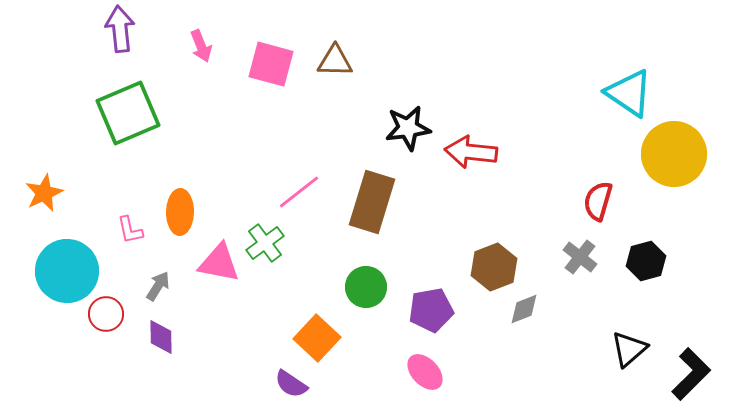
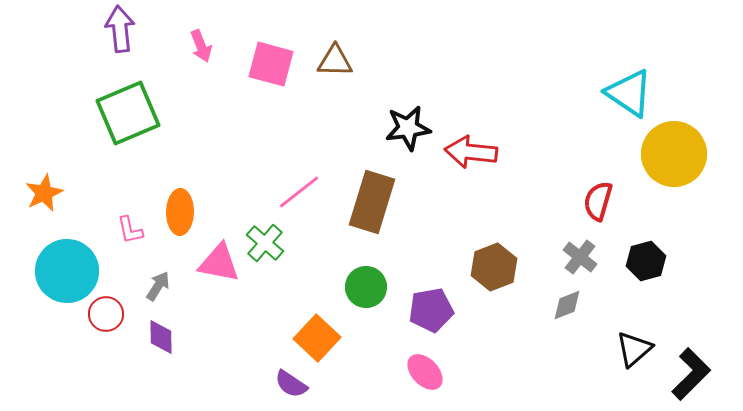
green cross: rotated 12 degrees counterclockwise
gray diamond: moved 43 px right, 4 px up
black triangle: moved 5 px right
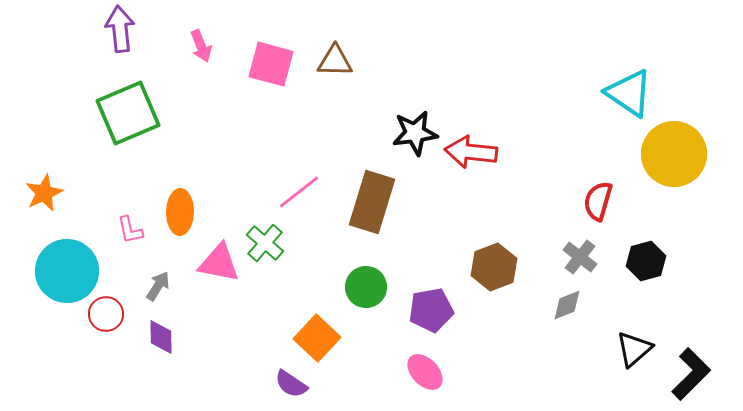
black star: moved 7 px right, 5 px down
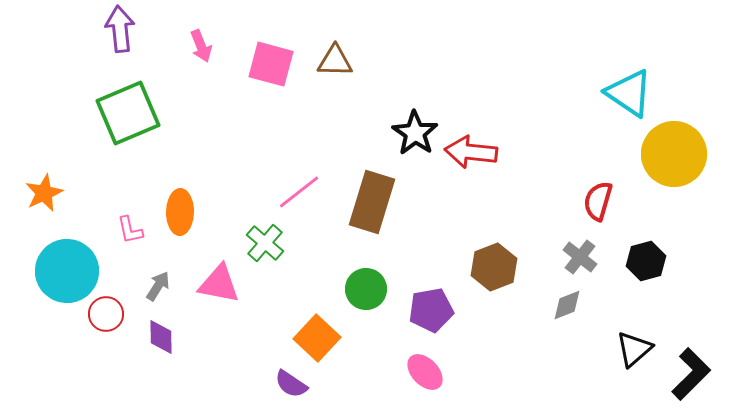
black star: rotated 30 degrees counterclockwise
pink triangle: moved 21 px down
green circle: moved 2 px down
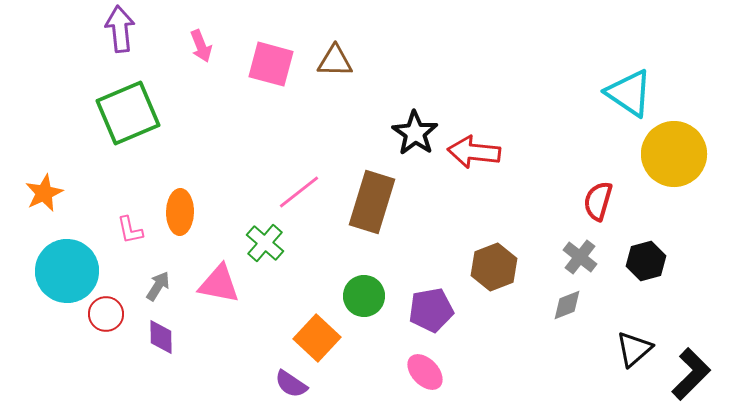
red arrow: moved 3 px right
green circle: moved 2 px left, 7 px down
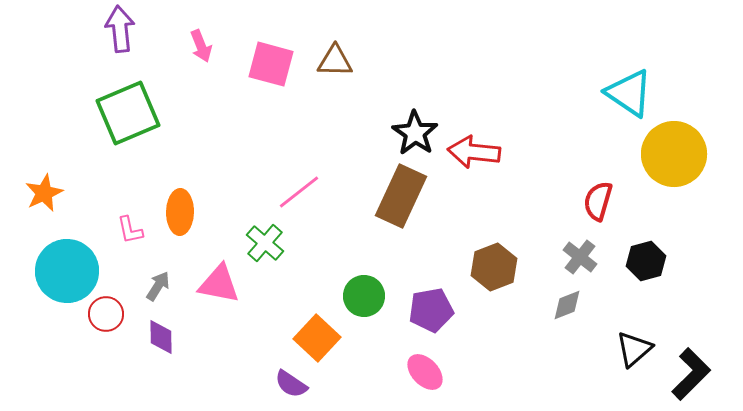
brown rectangle: moved 29 px right, 6 px up; rotated 8 degrees clockwise
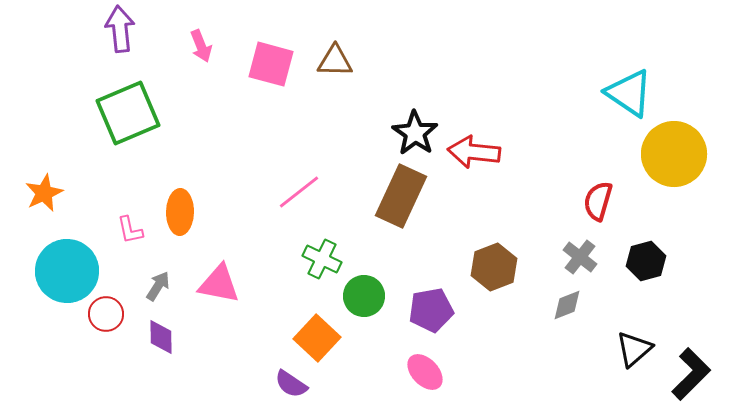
green cross: moved 57 px right, 16 px down; rotated 15 degrees counterclockwise
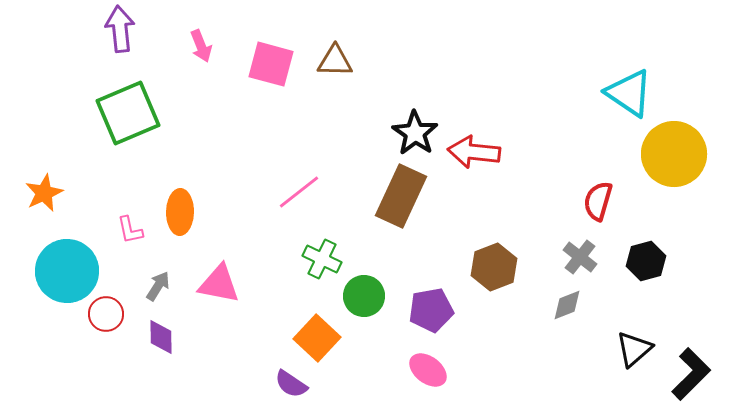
pink ellipse: moved 3 px right, 2 px up; rotated 9 degrees counterclockwise
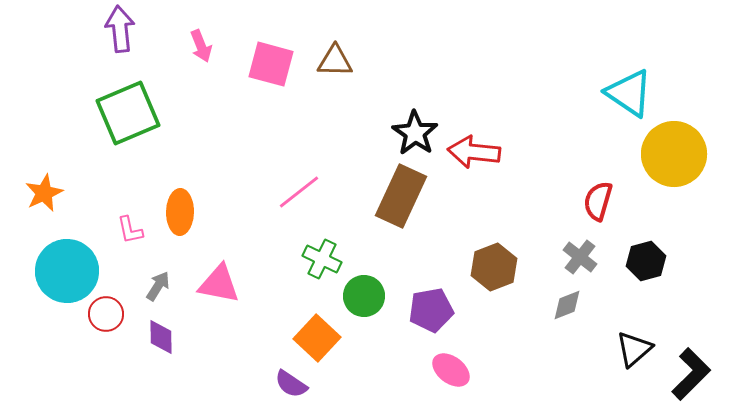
pink ellipse: moved 23 px right
